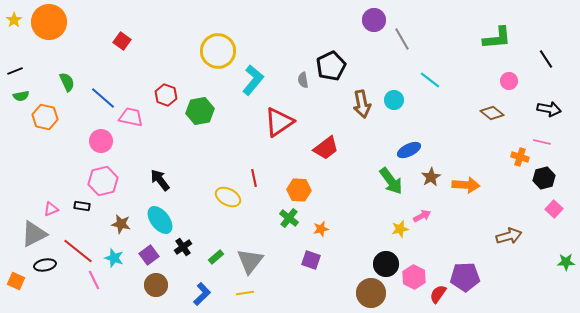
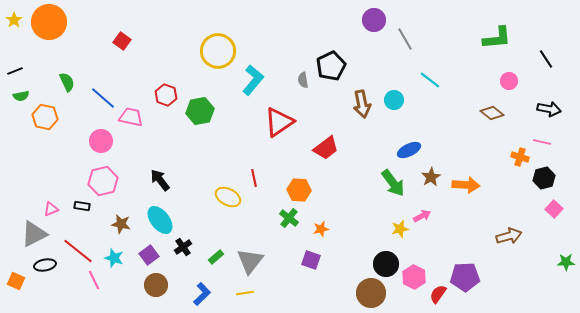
gray line at (402, 39): moved 3 px right
green arrow at (391, 181): moved 2 px right, 2 px down
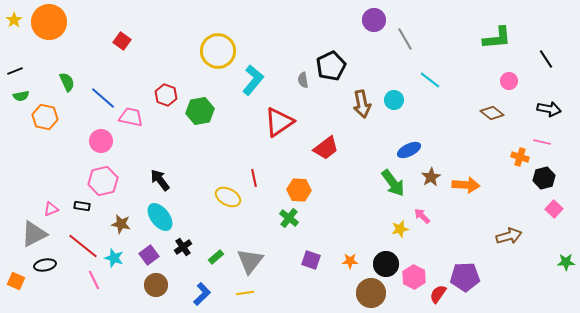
pink arrow at (422, 216): rotated 108 degrees counterclockwise
cyan ellipse at (160, 220): moved 3 px up
orange star at (321, 229): moved 29 px right, 32 px down; rotated 14 degrees clockwise
red line at (78, 251): moved 5 px right, 5 px up
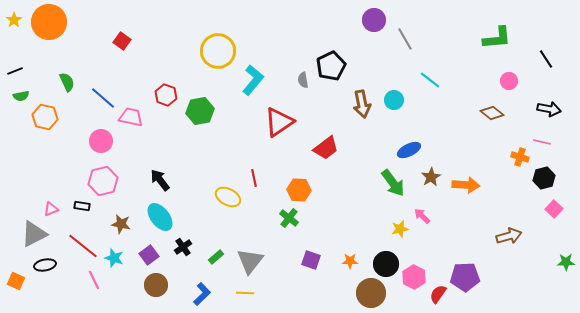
yellow line at (245, 293): rotated 12 degrees clockwise
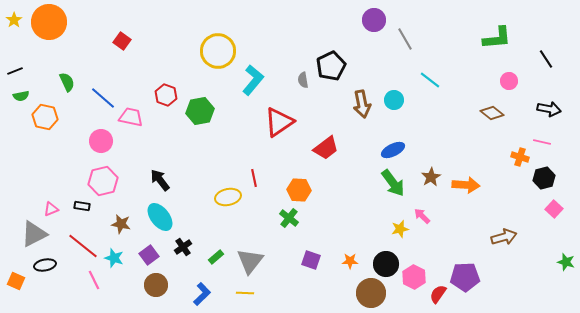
blue ellipse at (409, 150): moved 16 px left
yellow ellipse at (228, 197): rotated 40 degrees counterclockwise
brown arrow at (509, 236): moved 5 px left, 1 px down
green star at (566, 262): rotated 18 degrees clockwise
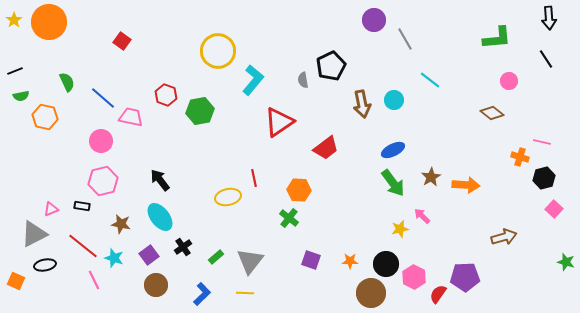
black arrow at (549, 109): moved 91 px up; rotated 75 degrees clockwise
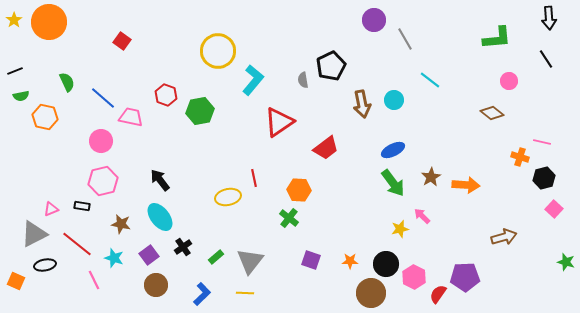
red line at (83, 246): moved 6 px left, 2 px up
